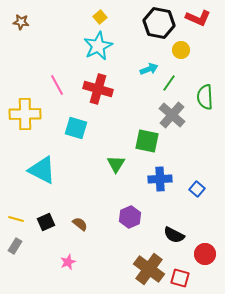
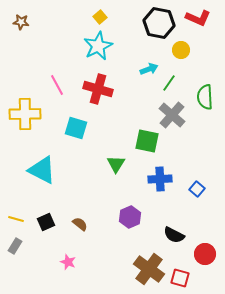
pink star: rotated 28 degrees counterclockwise
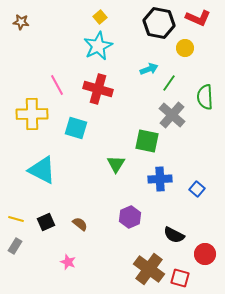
yellow circle: moved 4 px right, 2 px up
yellow cross: moved 7 px right
